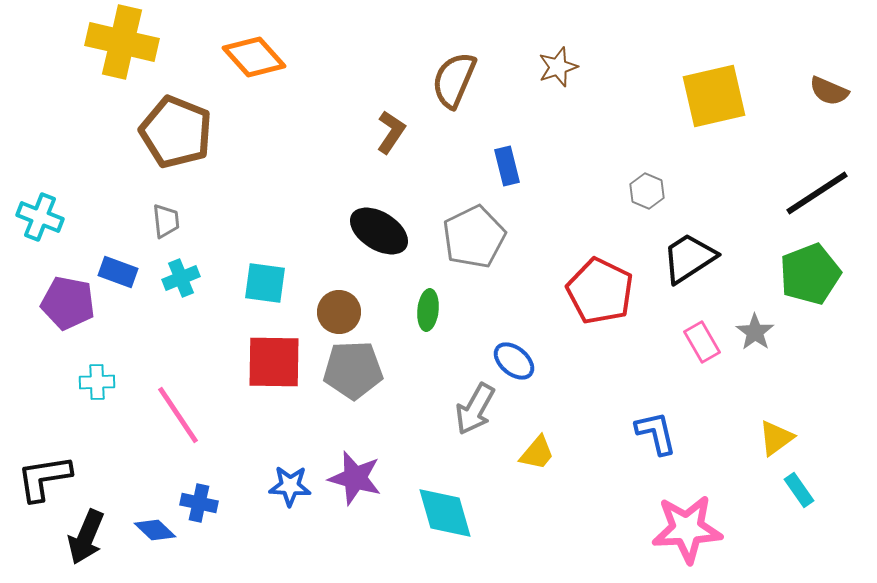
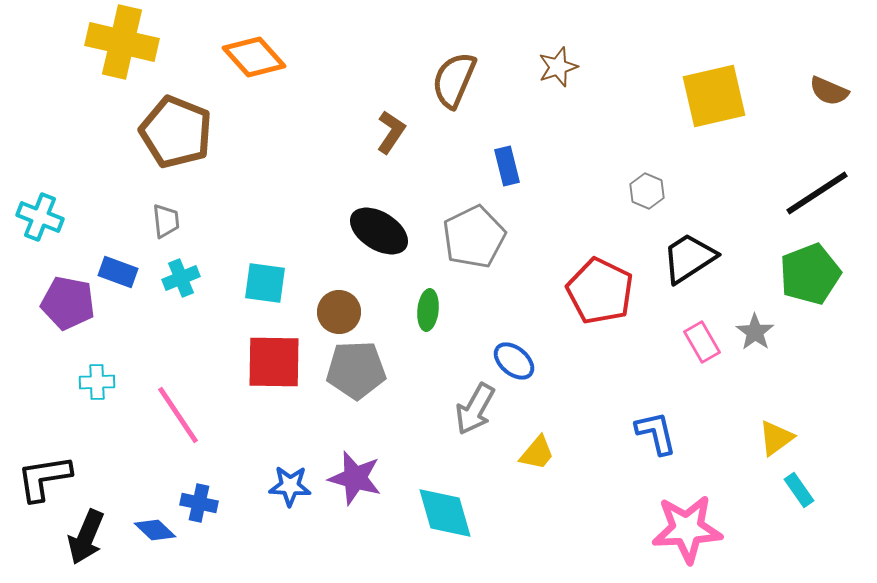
gray pentagon at (353, 370): moved 3 px right
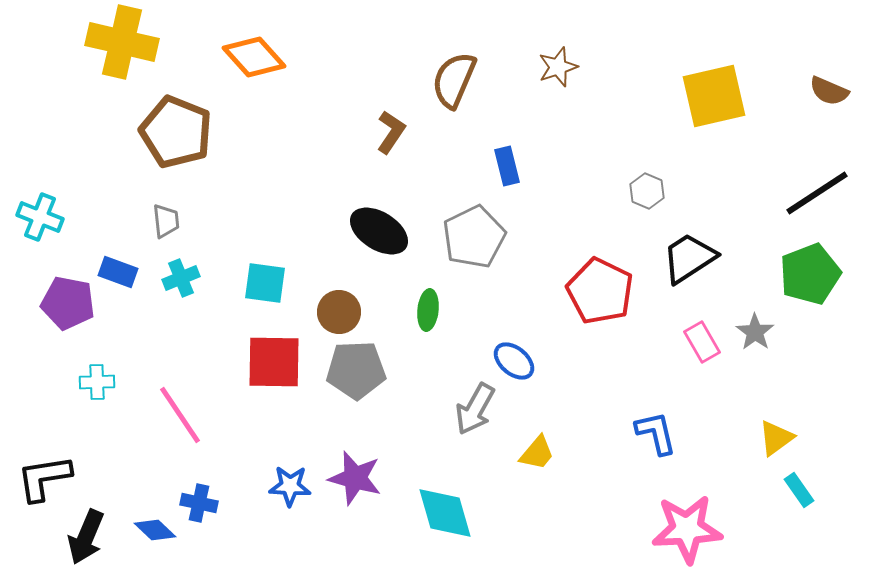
pink line at (178, 415): moved 2 px right
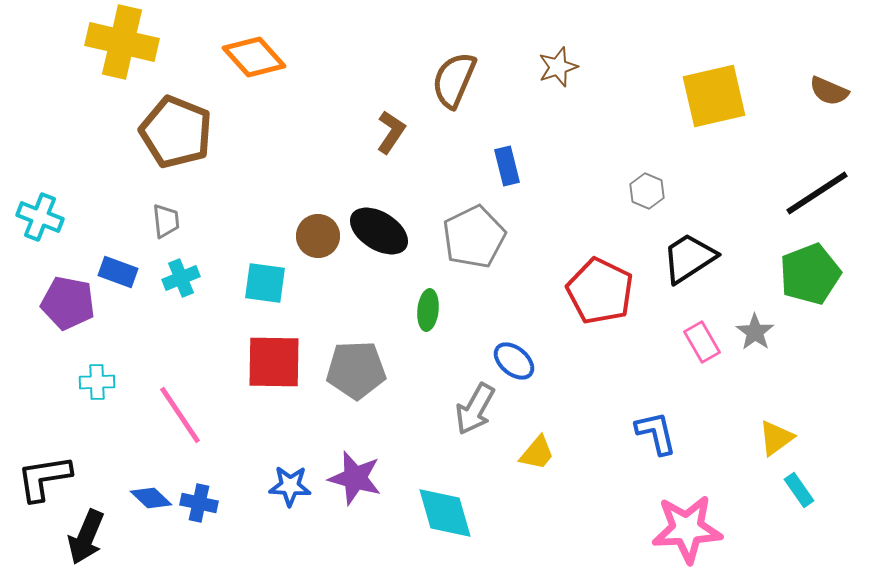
brown circle at (339, 312): moved 21 px left, 76 px up
blue diamond at (155, 530): moved 4 px left, 32 px up
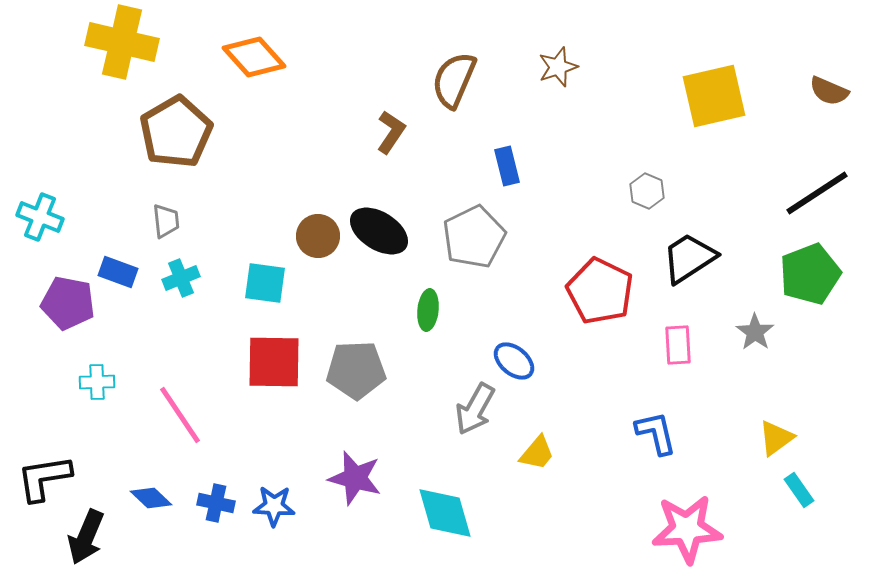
brown pentagon at (176, 132): rotated 20 degrees clockwise
pink rectangle at (702, 342): moved 24 px left, 3 px down; rotated 27 degrees clockwise
blue star at (290, 486): moved 16 px left, 20 px down
blue cross at (199, 503): moved 17 px right
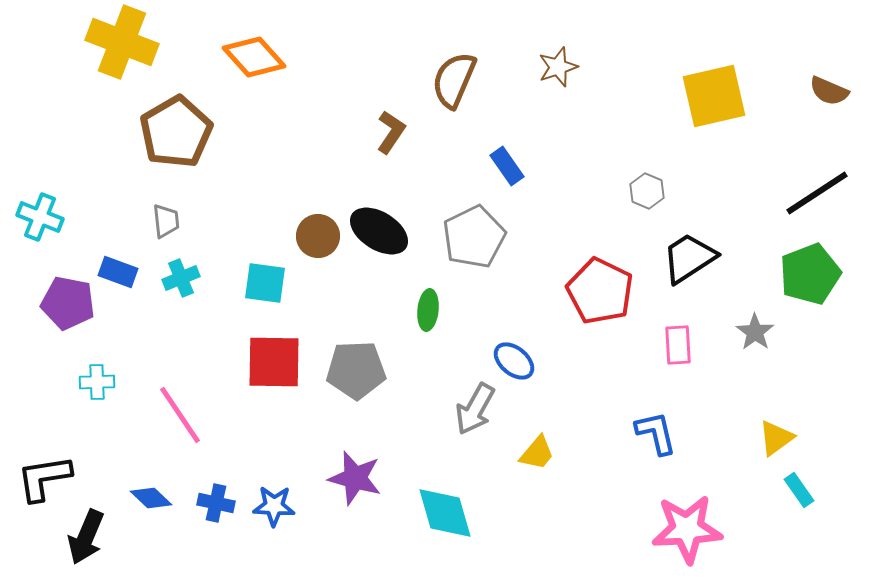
yellow cross at (122, 42): rotated 8 degrees clockwise
blue rectangle at (507, 166): rotated 21 degrees counterclockwise
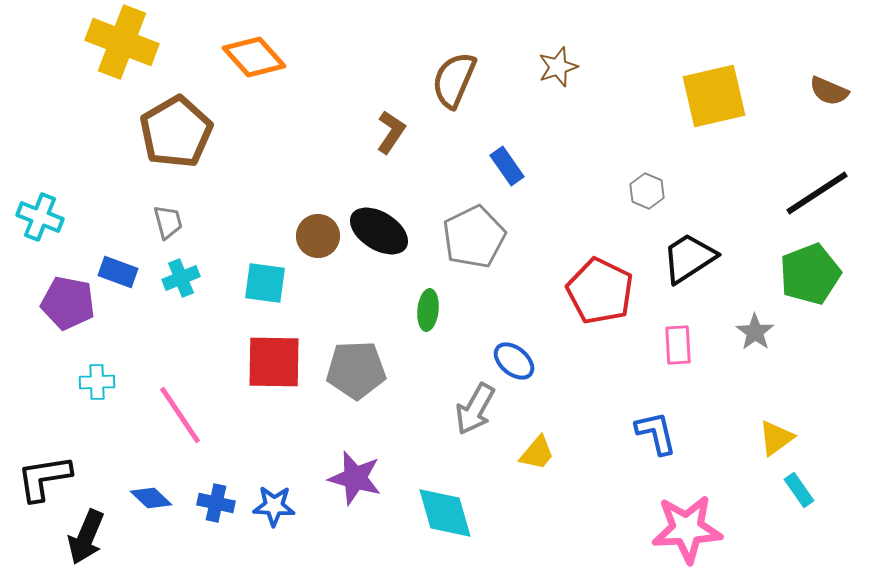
gray trapezoid at (166, 221): moved 2 px right, 1 px down; rotated 9 degrees counterclockwise
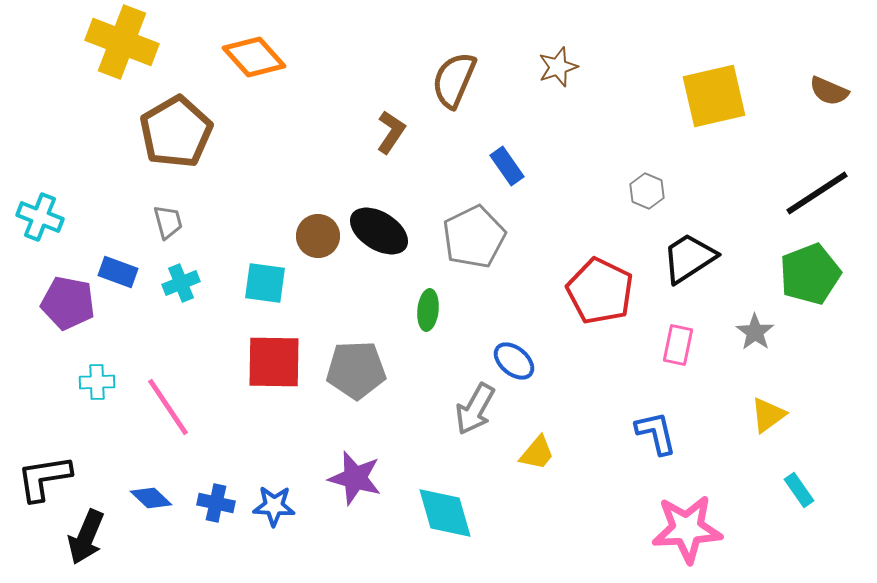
cyan cross at (181, 278): moved 5 px down
pink rectangle at (678, 345): rotated 15 degrees clockwise
pink line at (180, 415): moved 12 px left, 8 px up
yellow triangle at (776, 438): moved 8 px left, 23 px up
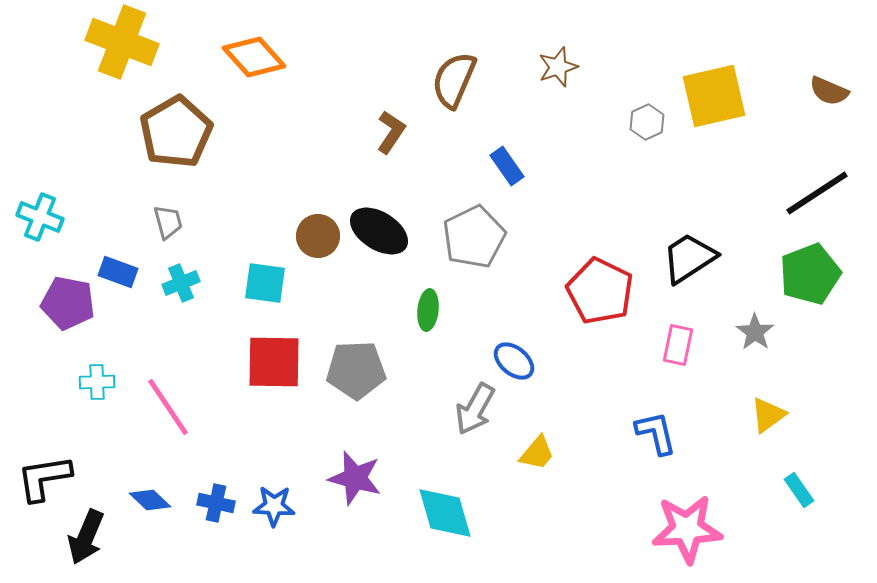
gray hexagon at (647, 191): moved 69 px up; rotated 12 degrees clockwise
blue diamond at (151, 498): moved 1 px left, 2 px down
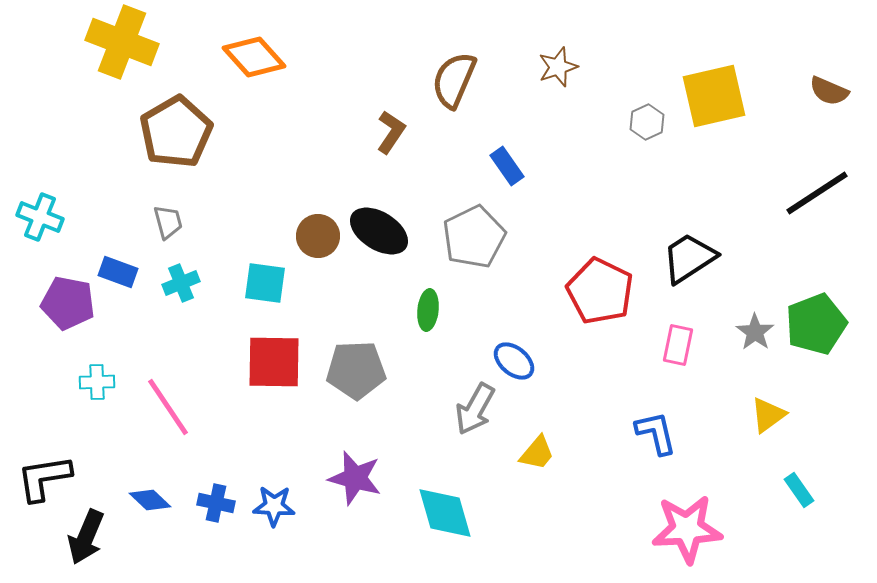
green pentagon at (810, 274): moved 6 px right, 50 px down
